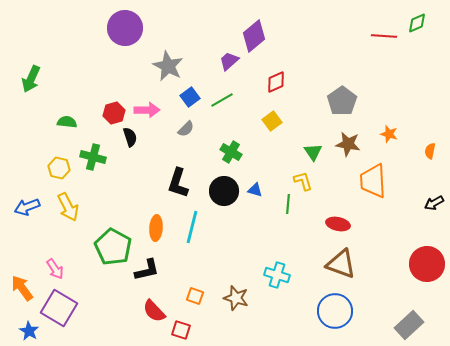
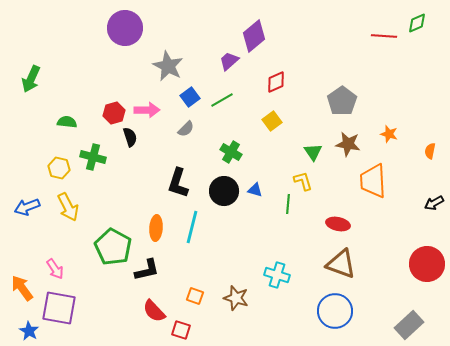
purple square at (59, 308): rotated 21 degrees counterclockwise
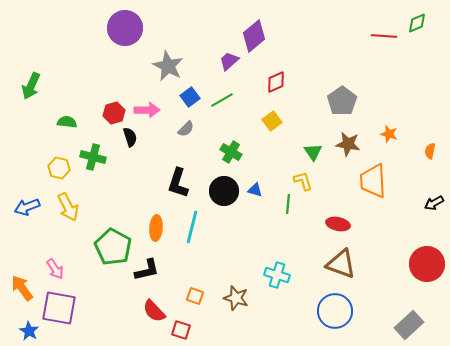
green arrow at (31, 79): moved 7 px down
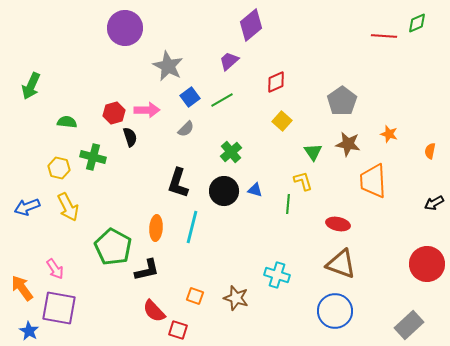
purple diamond at (254, 36): moved 3 px left, 11 px up
yellow square at (272, 121): moved 10 px right; rotated 12 degrees counterclockwise
green cross at (231, 152): rotated 20 degrees clockwise
red square at (181, 330): moved 3 px left
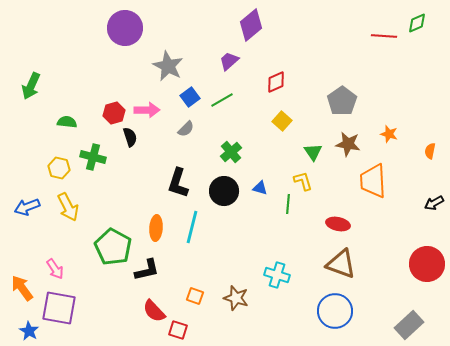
blue triangle at (255, 190): moved 5 px right, 2 px up
